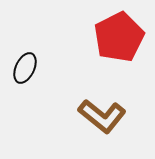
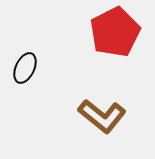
red pentagon: moved 4 px left, 5 px up
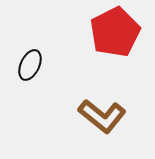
black ellipse: moved 5 px right, 3 px up
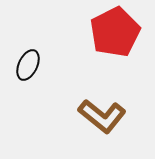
black ellipse: moved 2 px left
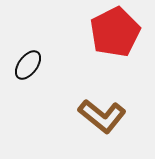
black ellipse: rotated 12 degrees clockwise
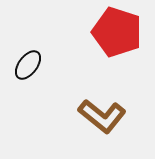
red pentagon: moved 2 px right; rotated 27 degrees counterclockwise
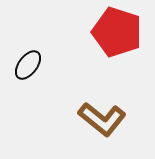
brown L-shape: moved 3 px down
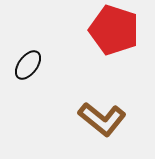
red pentagon: moved 3 px left, 2 px up
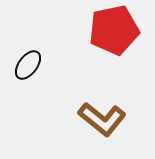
red pentagon: rotated 30 degrees counterclockwise
